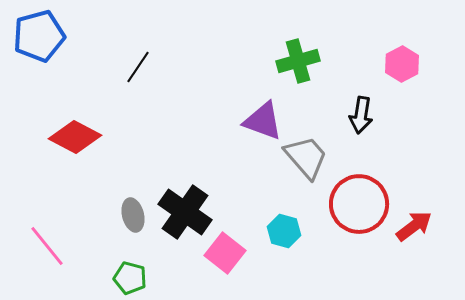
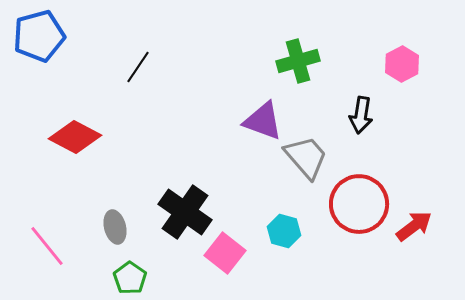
gray ellipse: moved 18 px left, 12 px down
green pentagon: rotated 20 degrees clockwise
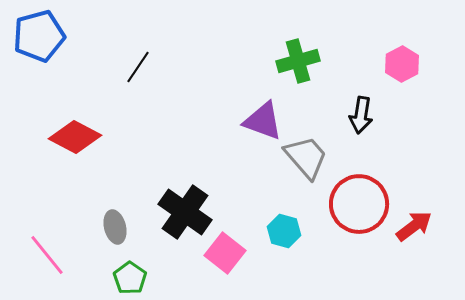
pink line: moved 9 px down
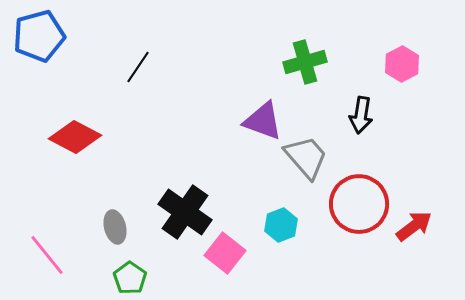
green cross: moved 7 px right, 1 px down
cyan hexagon: moved 3 px left, 6 px up; rotated 24 degrees clockwise
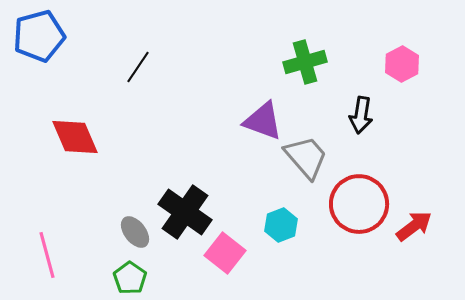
red diamond: rotated 39 degrees clockwise
gray ellipse: moved 20 px right, 5 px down; rotated 24 degrees counterclockwise
pink line: rotated 24 degrees clockwise
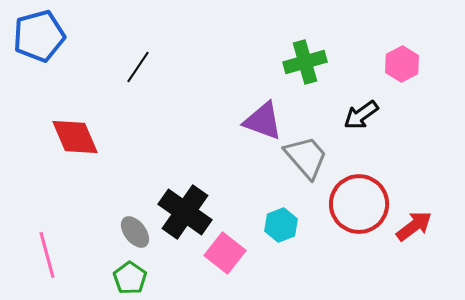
black arrow: rotated 45 degrees clockwise
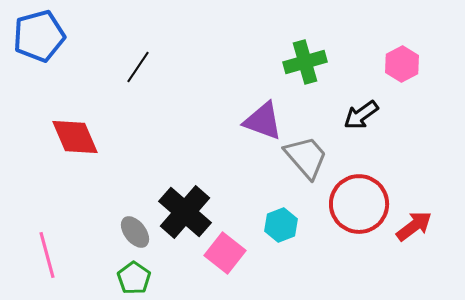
black cross: rotated 6 degrees clockwise
green pentagon: moved 4 px right
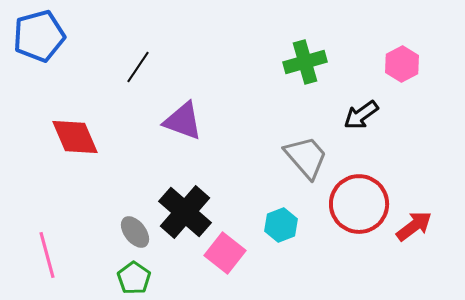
purple triangle: moved 80 px left
